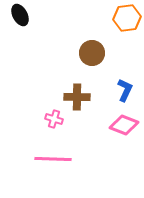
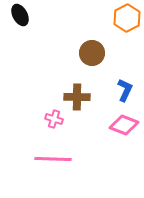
orange hexagon: rotated 20 degrees counterclockwise
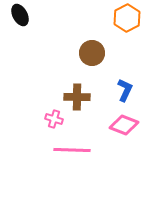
pink line: moved 19 px right, 9 px up
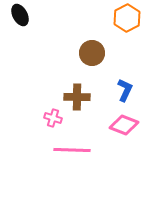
pink cross: moved 1 px left, 1 px up
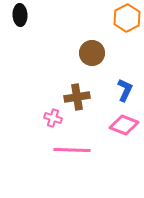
black ellipse: rotated 25 degrees clockwise
brown cross: rotated 10 degrees counterclockwise
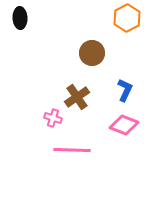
black ellipse: moved 3 px down
brown cross: rotated 25 degrees counterclockwise
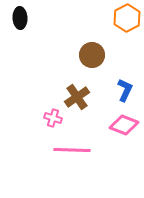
brown circle: moved 2 px down
